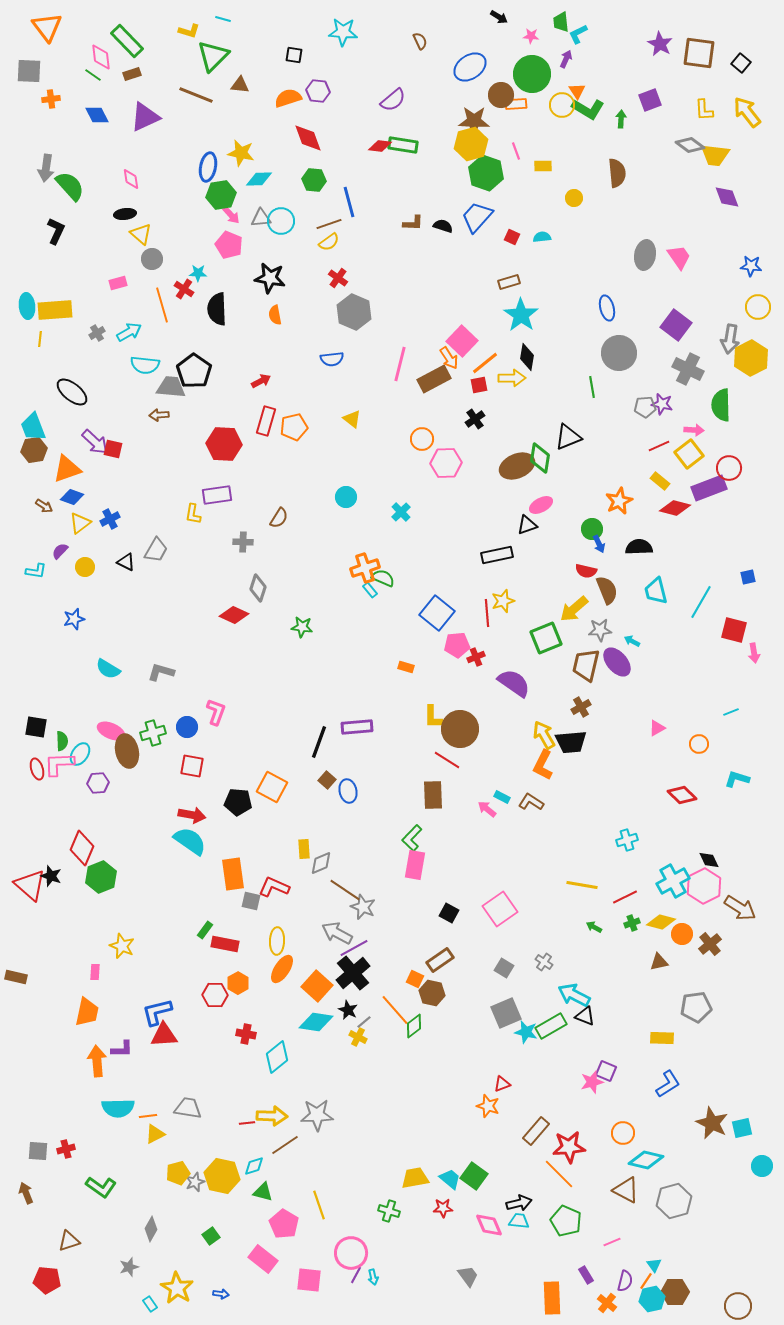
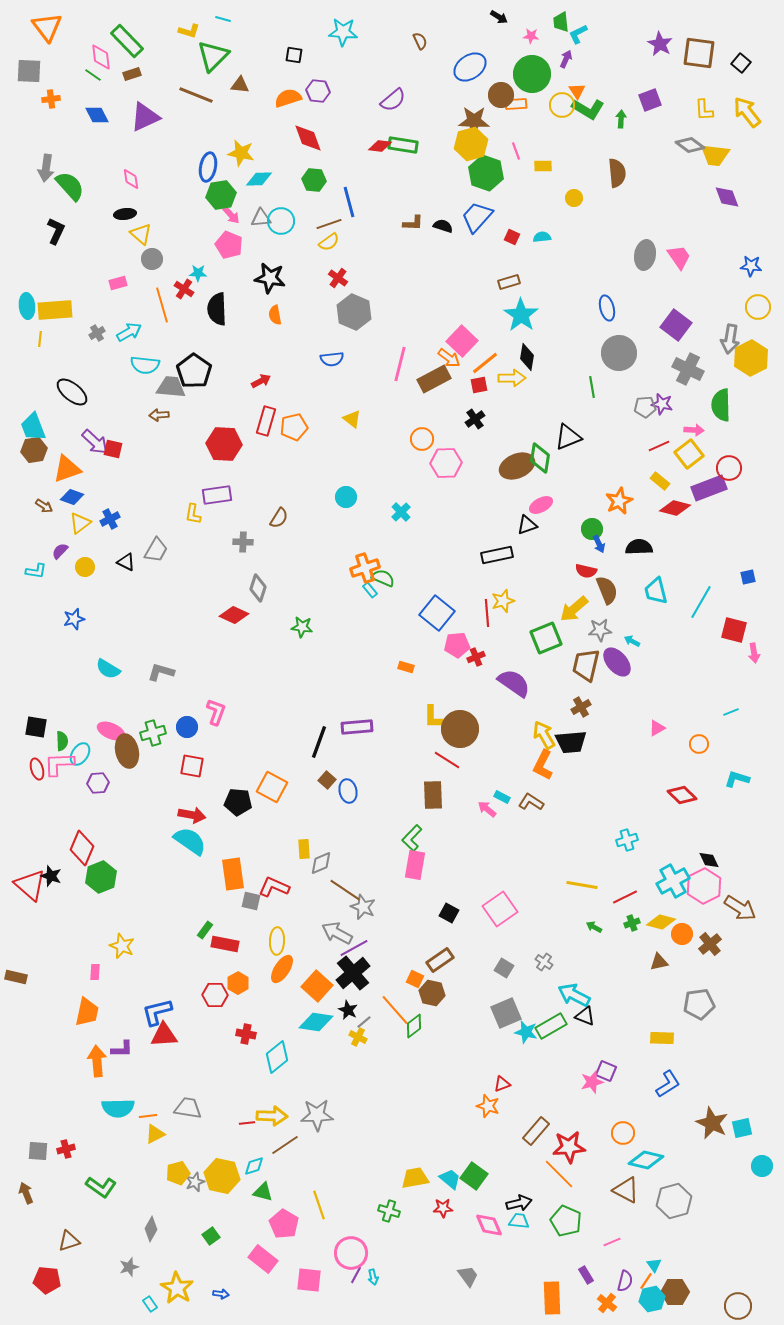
orange arrow at (449, 358): rotated 20 degrees counterclockwise
gray pentagon at (696, 1007): moved 3 px right, 3 px up
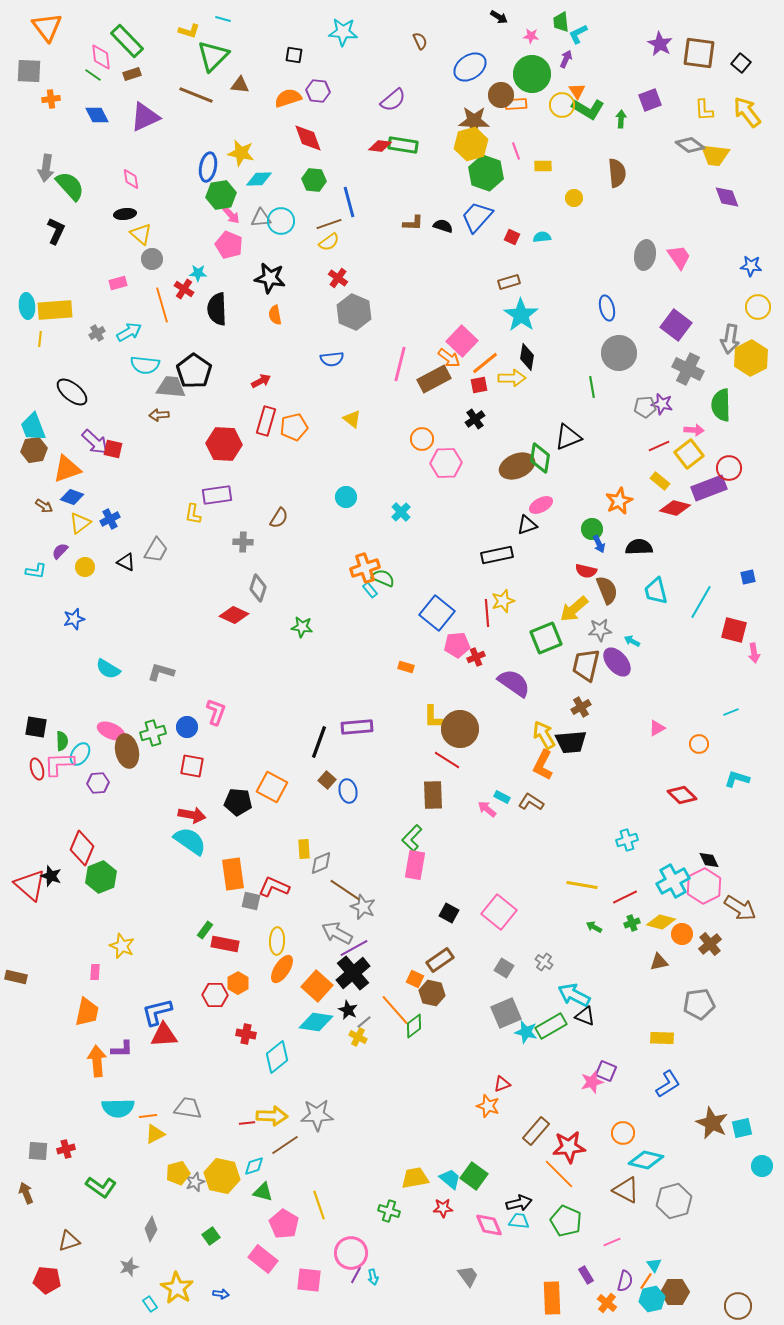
pink square at (500, 909): moved 1 px left, 3 px down; rotated 16 degrees counterclockwise
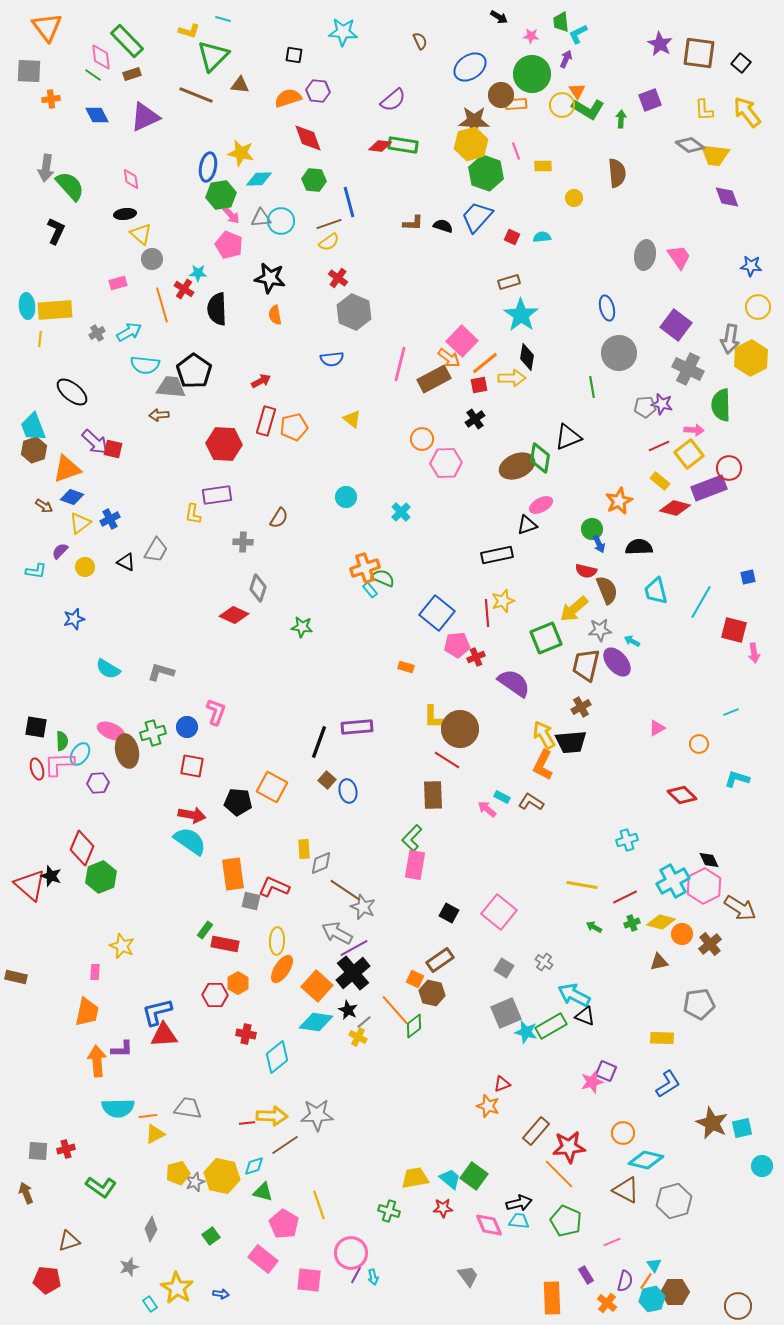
brown hexagon at (34, 450): rotated 10 degrees counterclockwise
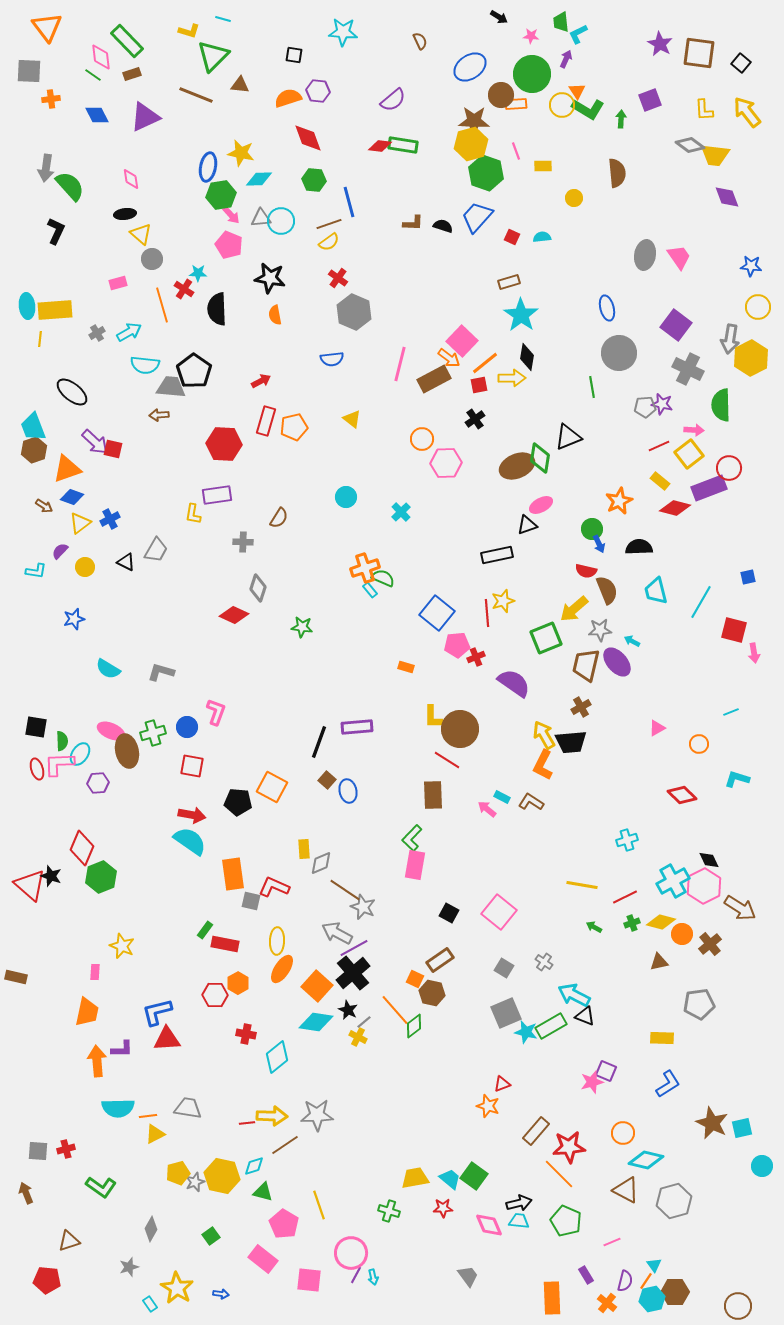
red triangle at (164, 1035): moved 3 px right, 4 px down
